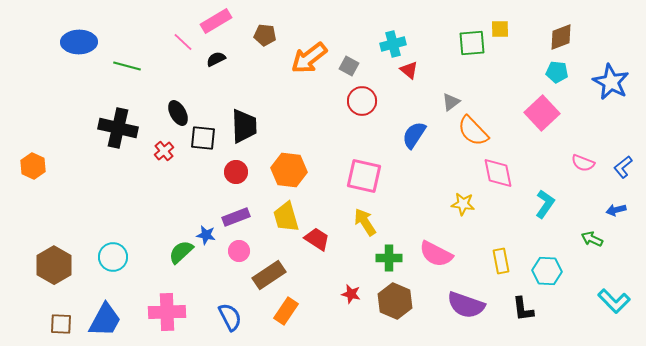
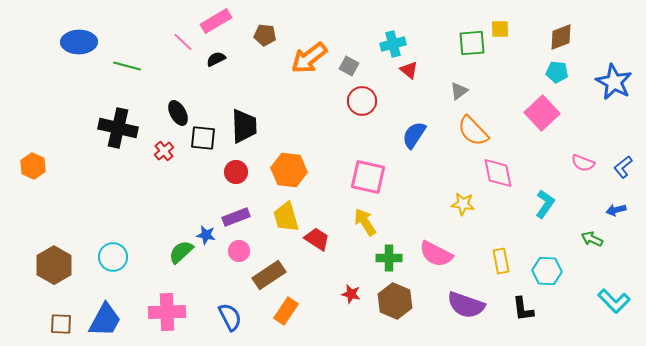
blue star at (611, 82): moved 3 px right
gray triangle at (451, 102): moved 8 px right, 11 px up
pink square at (364, 176): moved 4 px right, 1 px down
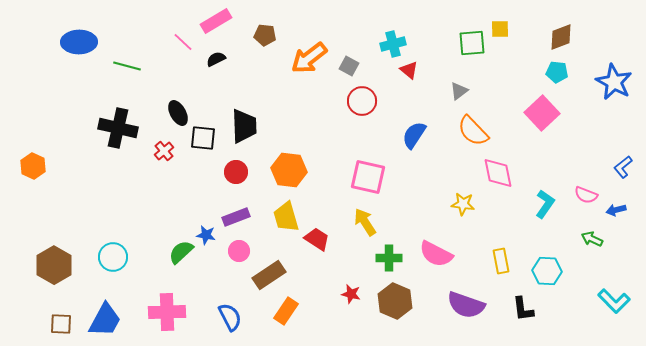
pink semicircle at (583, 163): moved 3 px right, 32 px down
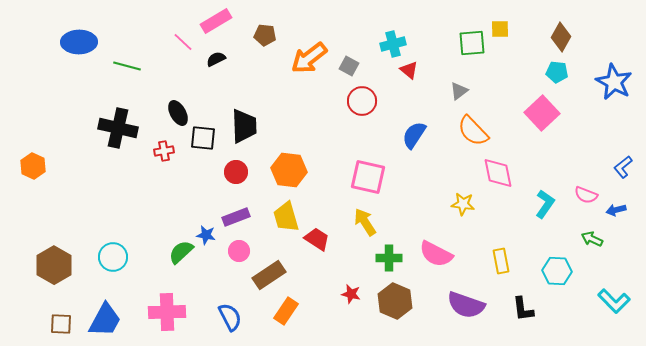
brown diamond at (561, 37): rotated 40 degrees counterclockwise
red cross at (164, 151): rotated 30 degrees clockwise
cyan hexagon at (547, 271): moved 10 px right
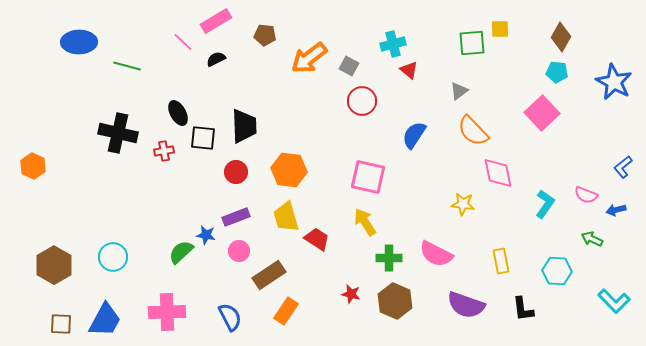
black cross at (118, 128): moved 5 px down
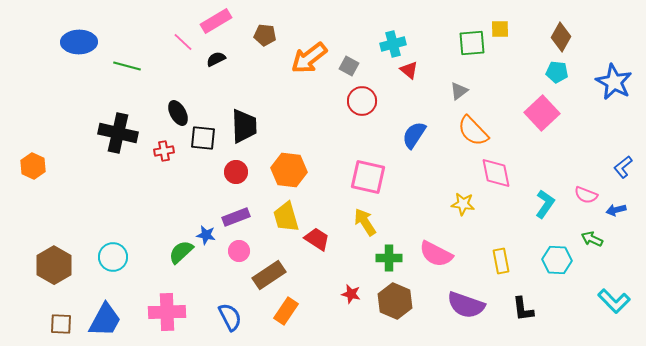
pink diamond at (498, 173): moved 2 px left
cyan hexagon at (557, 271): moved 11 px up
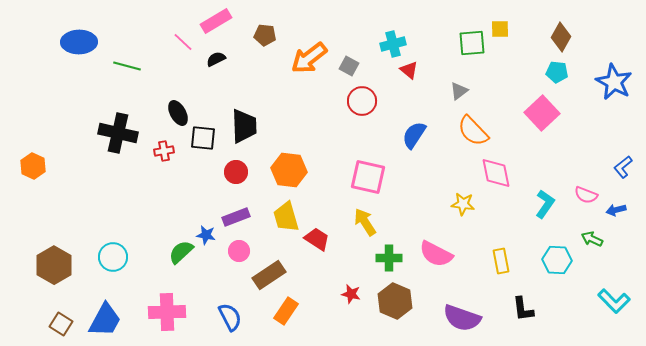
purple semicircle at (466, 305): moved 4 px left, 13 px down
brown square at (61, 324): rotated 30 degrees clockwise
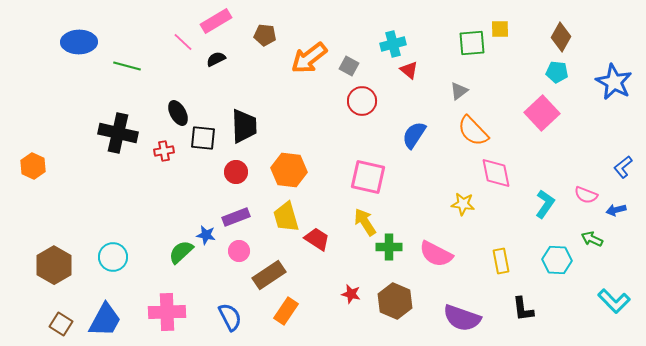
green cross at (389, 258): moved 11 px up
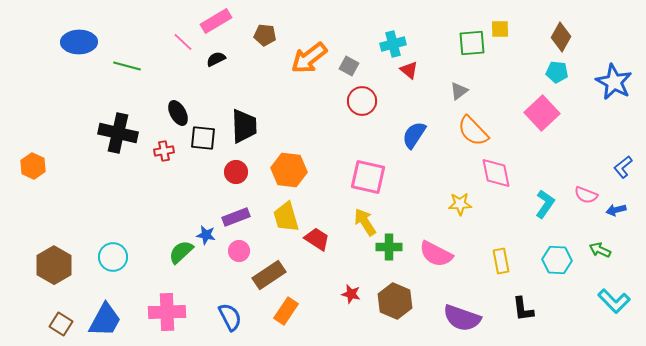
yellow star at (463, 204): moved 3 px left; rotated 10 degrees counterclockwise
green arrow at (592, 239): moved 8 px right, 11 px down
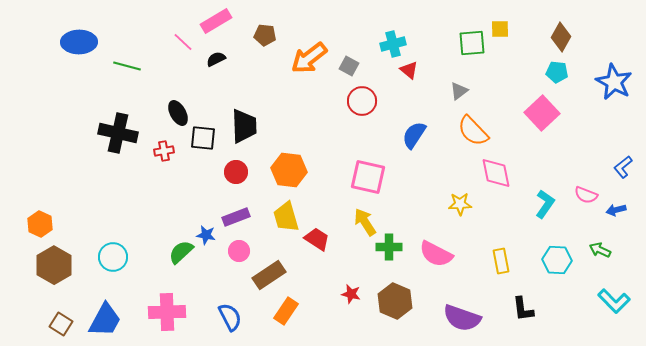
orange hexagon at (33, 166): moved 7 px right, 58 px down
